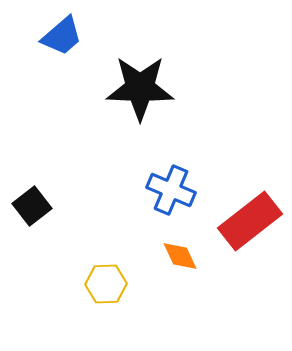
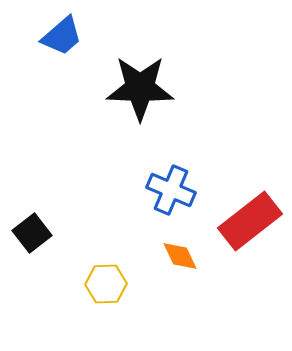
black square: moved 27 px down
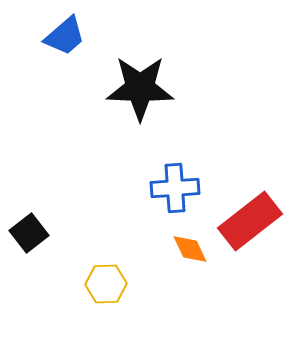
blue trapezoid: moved 3 px right
blue cross: moved 4 px right, 2 px up; rotated 27 degrees counterclockwise
black square: moved 3 px left
orange diamond: moved 10 px right, 7 px up
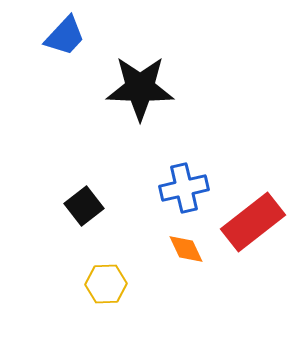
blue trapezoid: rotated 6 degrees counterclockwise
blue cross: moved 9 px right; rotated 9 degrees counterclockwise
red rectangle: moved 3 px right, 1 px down
black square: moved 55 px right, 27 px up
orange diamond: moved 4 px left
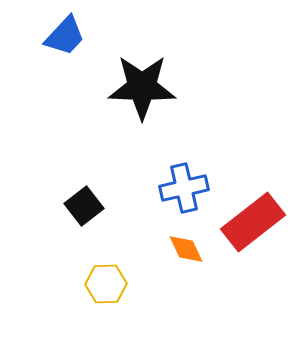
black star: moved 2 px right, 1 px up
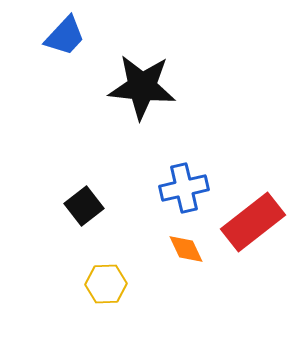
black star: rotated 4 degrees clockwise
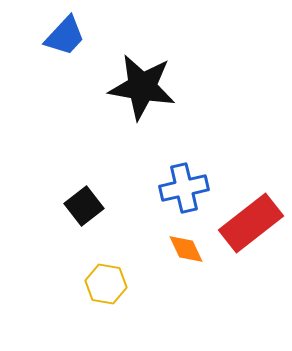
black star: rotated 4 degrees clockwise
red rectangle: moved 2 px left, 1 px down
yellow hexagon: rotated 12 degrees clockwise
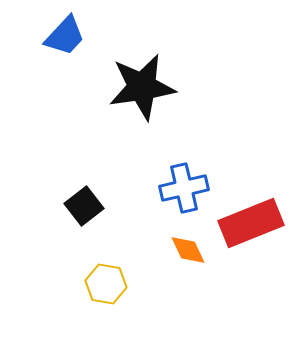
black star: rotated 18 degrees counterclockwise
red rectangle: rotated 16 degrees clockwise
orange diamond: moved 2 px right, 1 px down
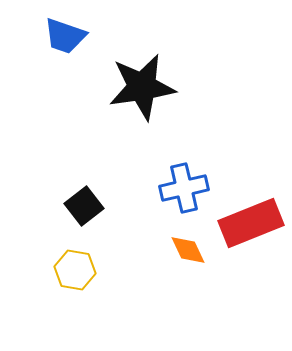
blue trapezoid: rotated 66 degrees clockwise
yellow hexagon: moved 31 px left, 14 px up
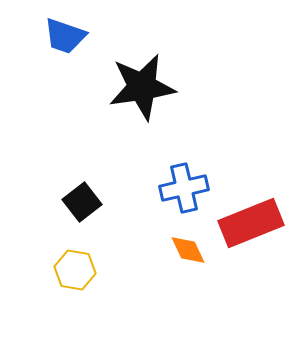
black square: moved 2 px left, 4 px up
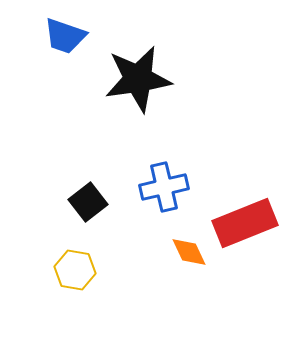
black star: moved 4 px left, 8 px up
blue cross: moved 20 px left, 1 px up
black square: moved 6 px right
red rectangle: moved 6 px left
orange diamond: moved 1 px right, 2 px down
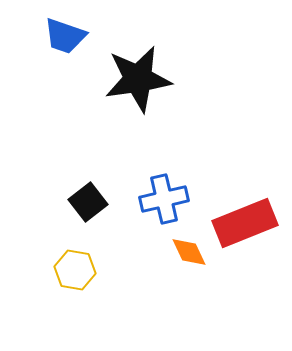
blue cross: moved 12 px down
